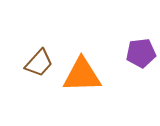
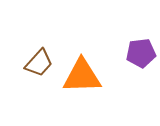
orange triangle: moved 1 px down
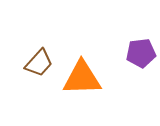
orange triangle: moved 2 px down
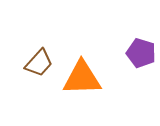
purple pentagon: rotated 24 degrees clockwise
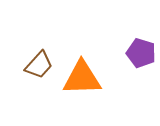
brown trapezoid: moved 2 px down
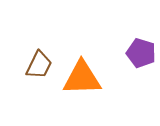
brown trapezoid: rotated 16 degrees counterclockwise
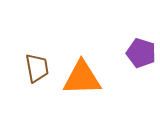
brown trapezoid: moved 2 px left, 3 px down; rotated 36 degrees counterclockwise
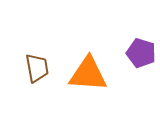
orange triangle: moved 6 px right, 4 px up; rotated 6 degrees clockwise
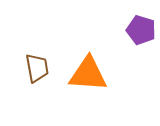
purple pentagon: moved 23 px up
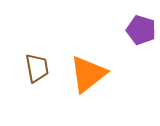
orange triangle: rotated 42 degrees counterclockwise
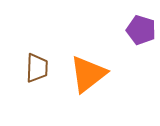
brown trapezoid: rotated 12 degrees clockwise
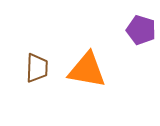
orange triangle: moved 1 px left, 4 px up; rotated 48 degrees clockwise
